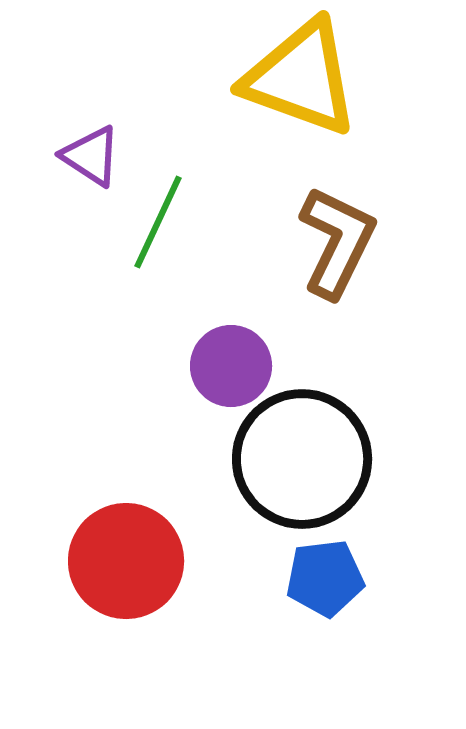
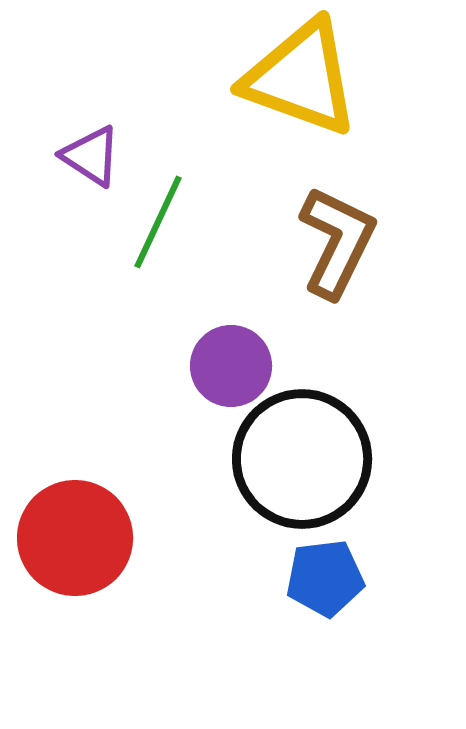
red circle: moved 51 px left, 23 px up
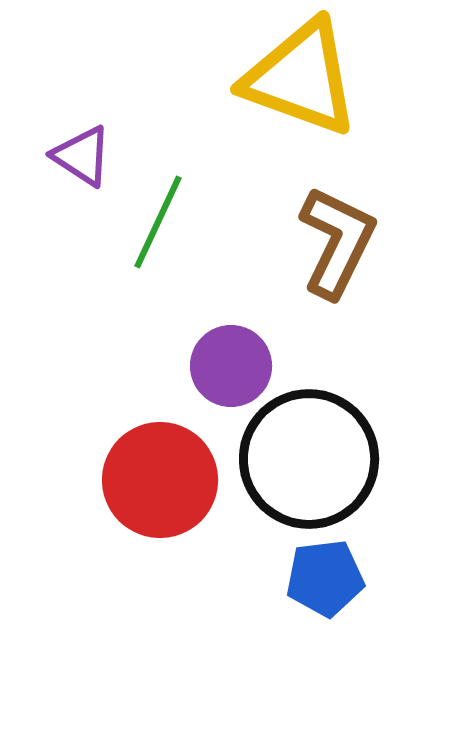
purple triangle: moved 9 px left
black circle: moved 7 px right
red circle: moved 85 px right, 58 px up
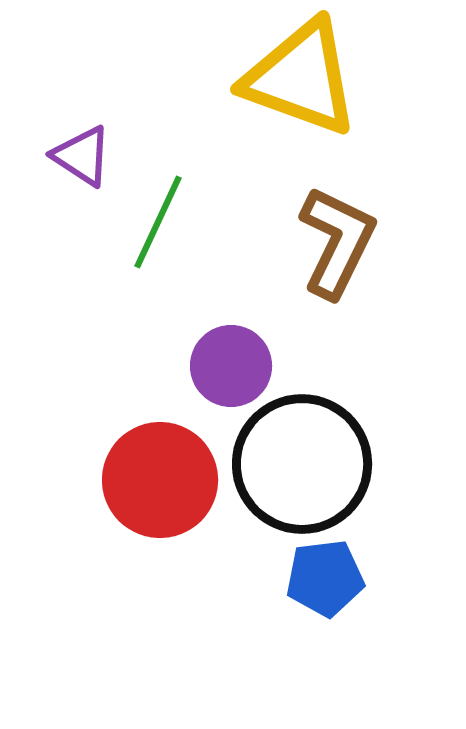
black circle: moved 7 px left, 5 px down
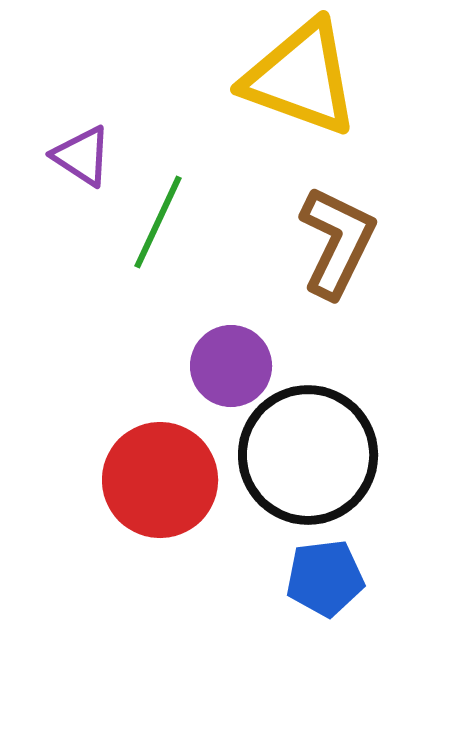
black circle: moved 6 px right, 9 px up
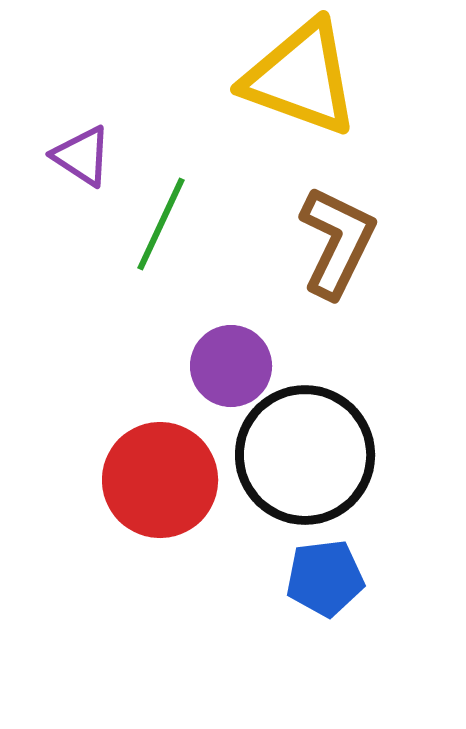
green line: moved 3 px right, 2 px down
black circle: moved 3 px left
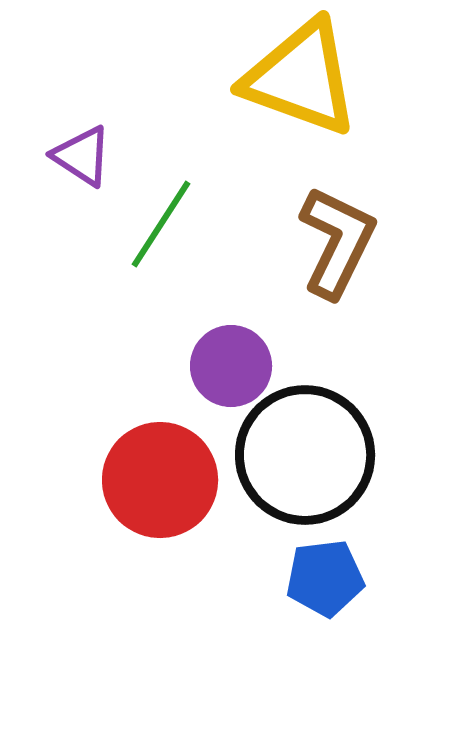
green line: rotated 8 degrees clockwise
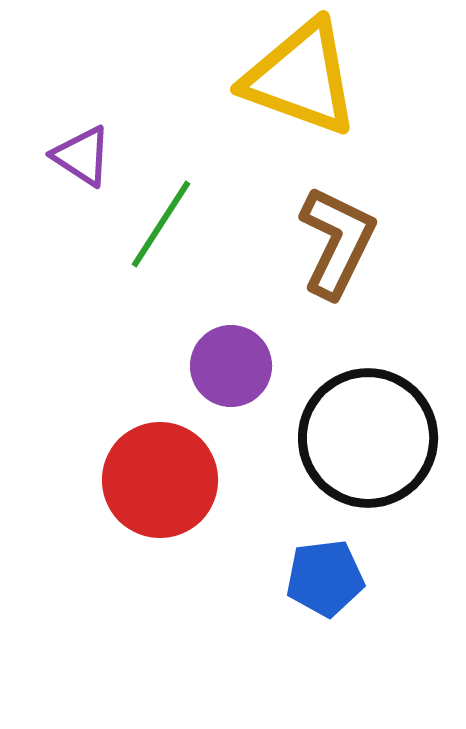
black circle: moved 63 px right, 17 px up
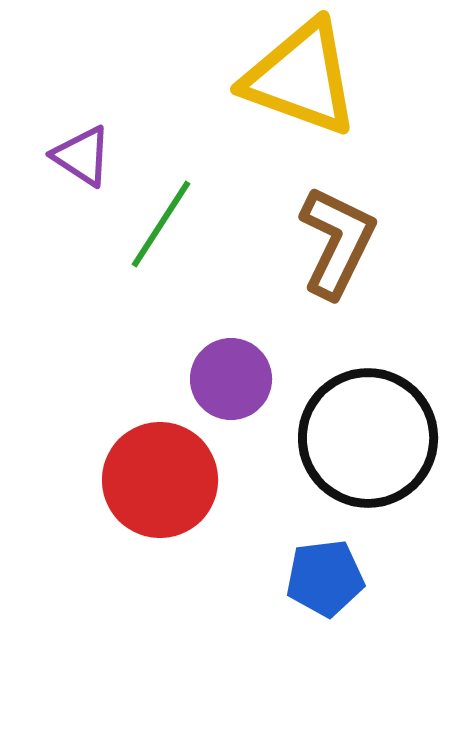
purple circle: moved 13 px down
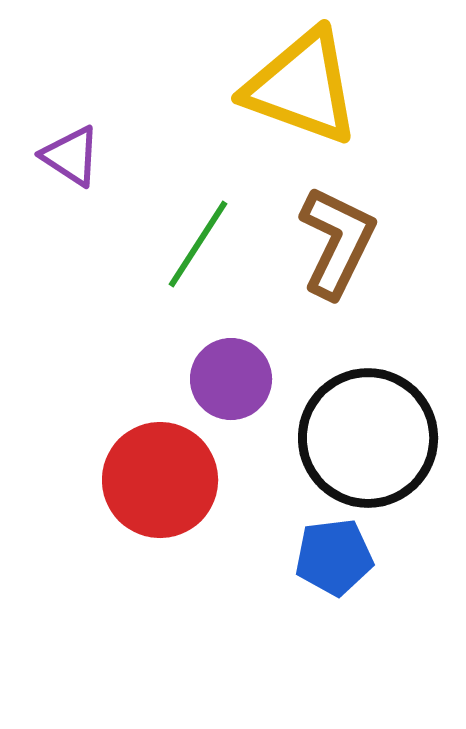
yellow triangle: moved 1 px right, 9 px down
purple triangle: moved 11 px left
green line: moved 37 px right, 20 px down
blue pentagon: moved 9 px right, 21 px up
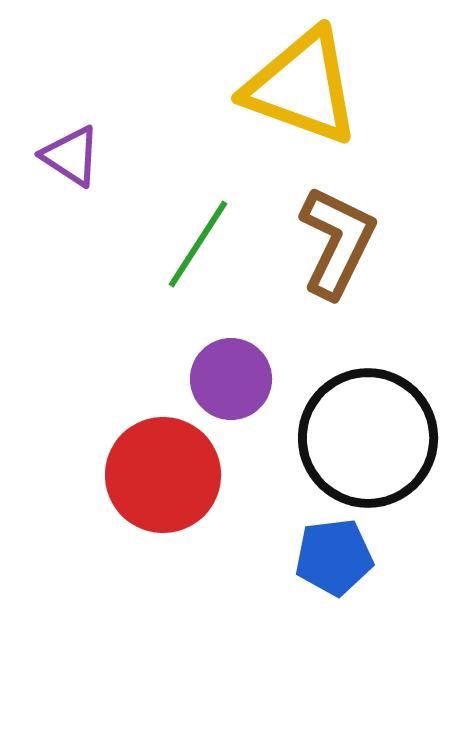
red circle: moved 3 px right, 5 px up
